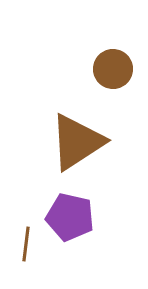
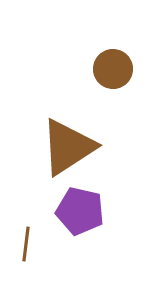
brown triangle: moved 9 px left, 5 px down
purple pentagon: moved 10 px right, 6 px up
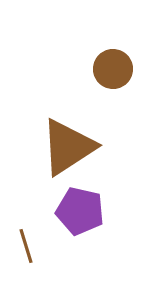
brown line: moved 2 px down; rotated 24 degrees counterclockwise
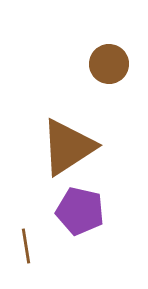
brown circle: moved 4 px left, 5 px up
brown line: rotated 8 degrees clockwise
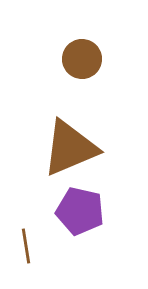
brown circle: moved 27 px left, 5 px up
brown triangle: moved 2 px right, 1 px down; rotated 10 degrees clockwise
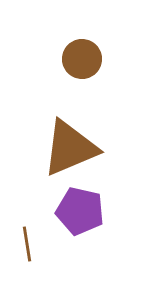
brown line: moved 1 px right, 2 px up
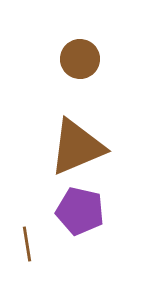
brown circle: moved 2 px left
brown triangle: moved 7 px right, 1 px up
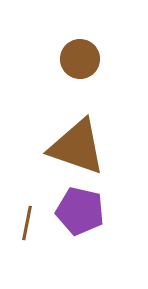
brown triangle: rotated 42 degrees clockwise
brown line: moved 21 px up; rotated 20 degrees clockwise
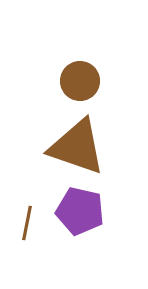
brown circle: moved 22 px down
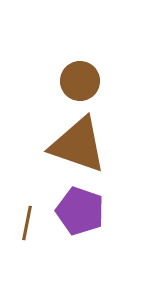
brown triangle: moved 1 px right, 2 px up
purple pentagon: rotated 6 degrees clockwise
